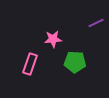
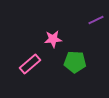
purple line: moved 3 px up
pink rectangle: rotated 30 degrees clockwise
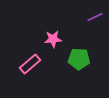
purple line: moved 1 px left, 3 px up
green pentagon: moved 4 px right, 3 px up
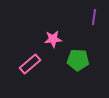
purple line: moved 1 px left; rotated 56 degrees counterclockwise
green pentagon: moved 1 px left, 1 px down
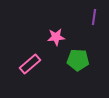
pink star: moved 3 px right, 2 px up
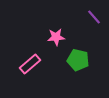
purple line: rotated 49 degrees counterclockwise
green pentagon: rotated 10 degrees clockwise
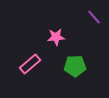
green pentagon: moved 3 px left, 6 px down; rotated 15 degrees counterclockwise
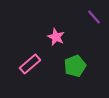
pink star: rotated 30 degrees clockwise
green pentagon: rotated 20 degrees counterclockwise
